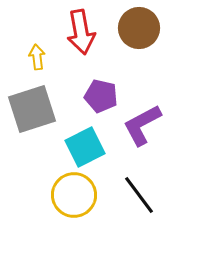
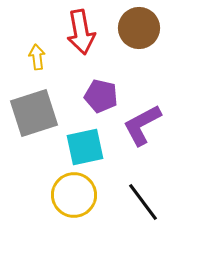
gray square: moved 2 px right, 4 px down
cyan square: rotated 15 degrees clockwise
black line: moved 4 px right, 7 px down
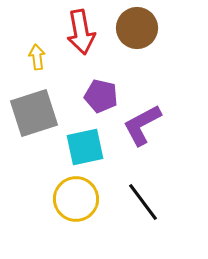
brown circle: moved 2 px left
yellow circle: moved 2 px right, 4 px down
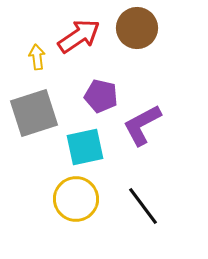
red arrow: moved 2 px left, 4 px down; rotated 114 degrees counterclockwise
black line: moved 4 px down
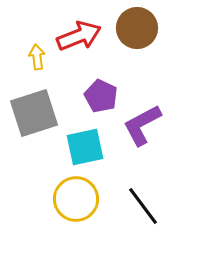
red arrow: rotated 12 degrees clockwise
purple pentagon: rotated 12 degrees clockwise
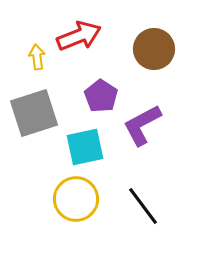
brown circle: moved 17 px right, 21 px down
purple pentagon: rotated 8 degrees clockwise
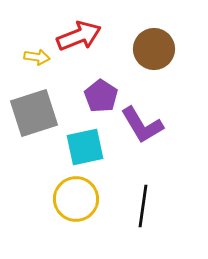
yellow arrow: rotated 105 degrees clockwise
purple L-shape: rotated 93 degrees counterclockwise
black line: rotated 45 degrees clockwise
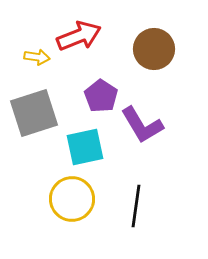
yellow circle: moved 4 px left
black line: moved 7 px left
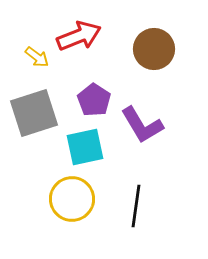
yellow arrow: rotated 30 degrees clockwise
purple pentagon: moved 7 px left, 4 px down
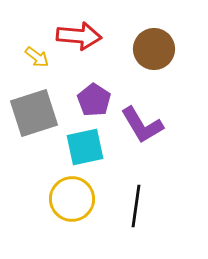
red arrow: rotated 27 degrees clockwise
